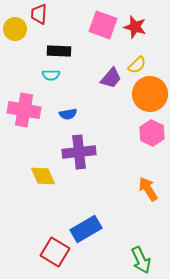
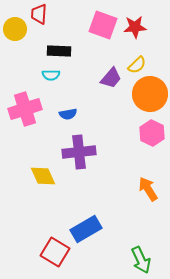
red star: rotated 20 degrees counterclockwise
pink cross: moved 1 px right, 1 px up; rotated 28 degrees counterclockwise
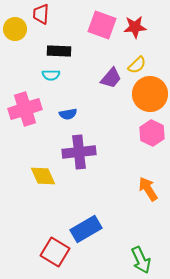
red trapezoid: moved 2 px right
pink square: moved 1 px left
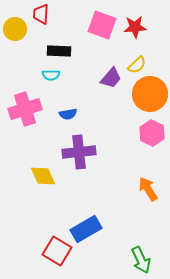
red square: moved 2 px right, 1 px up
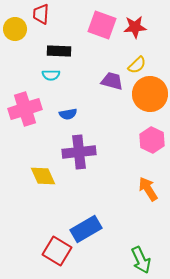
purple trapezoid: moved 1 px right, 3 px down; rotated 115 degrees counterclockwise
pink hexagon: moved 7 px down
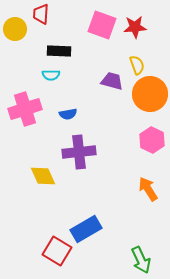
yellow semicircle: rotated 66 degrees counterclockwise
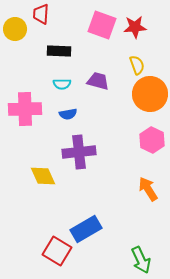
cyan semicircle: moved 11 px right, 9 px down
purple trapezoid: moved 14 px left
pink cross: rotated 16 degrees clockwise
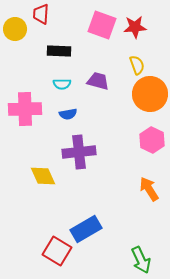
orange arrow: moved 1 px right
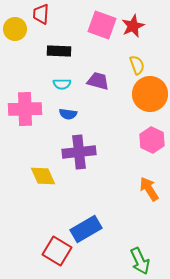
red star: moved 2 px left, 1 px up; rotated 20 degrees counterclockwise
blue semicircle: rotated 18 degrees clockwise
green arrow: moved 1 px left, 1 px down
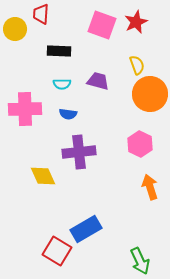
red star: moved 3 px right, 4 px up
pink hexagon: moved 12 px left, 4 px down
orange arrow: moved 1 px right, 2 px up; rotated 15 degrees clockwise
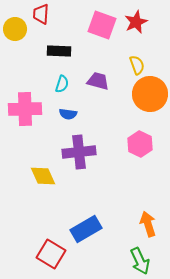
cyan semicircle: rotated 72 degrees counterclockwise
orange arrow: moved 2 px left, 37 px down
red square: moved 6 px left, 3 px down
